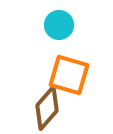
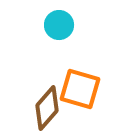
orange square: moved 11 px right, 14 px down
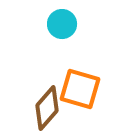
cyan circle: moved 3 px right, 1 px up
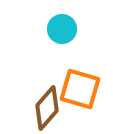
cyan circle: moved 5 px down
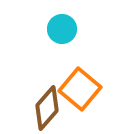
orange square: rotated 24 degrees clockwise
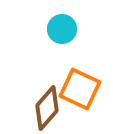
orange square: rotated 15 degrees counterclockwise
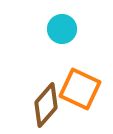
brown diamond: moved 1 px left, 3 px up
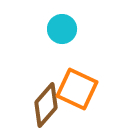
orange square: moved 3 px left
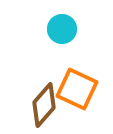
brown diamond: moved 2 px left
